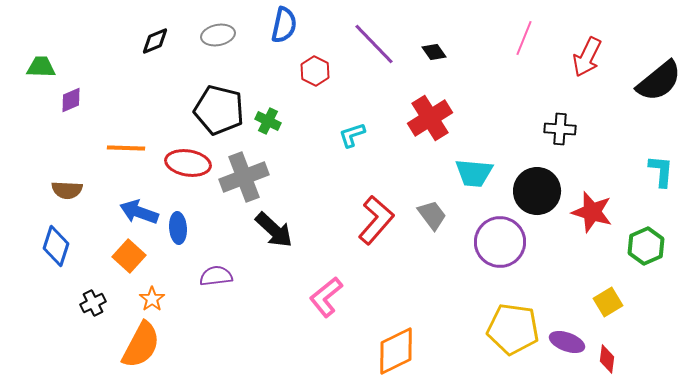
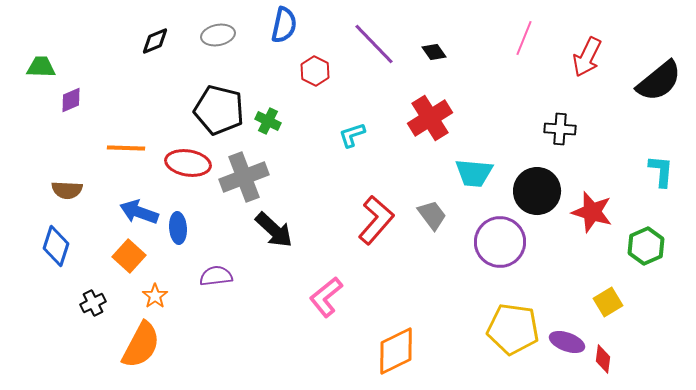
orange star at (152, 299): moved 3 px right, 3 px up
red diamond at (607, 359): moved 4 px left
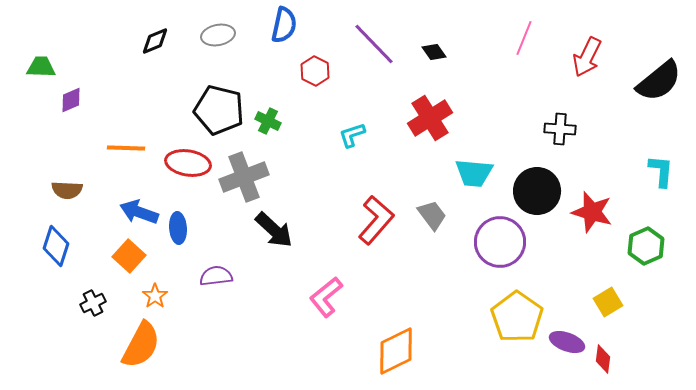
yellow pentagon at (513, 329): moved 4 px right, 12 px up; rotated 27 degrees clockwise
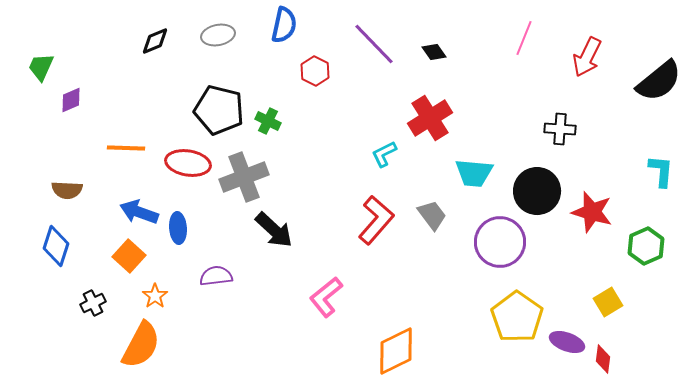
green trapezoid at (41, 67): rotated 68 degrees counterclockwise
cyan L-shape at (352, 135): moved 32 px right, 19 px down; rotated 8 degrees counterclockwise
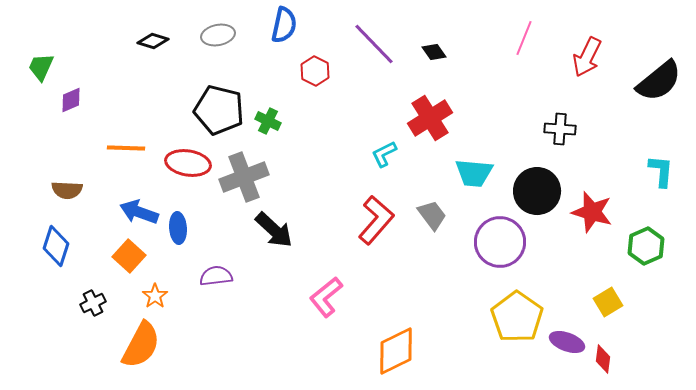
black diamond at (155, 41): moved 2 px left; rotated 40 degrees clockwise
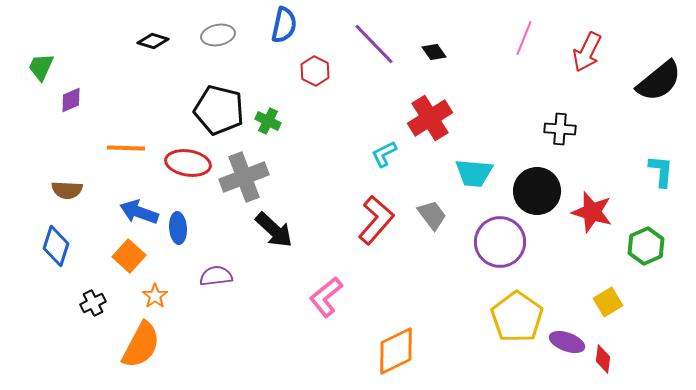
red arrow at (587, 57): moved 5 px up
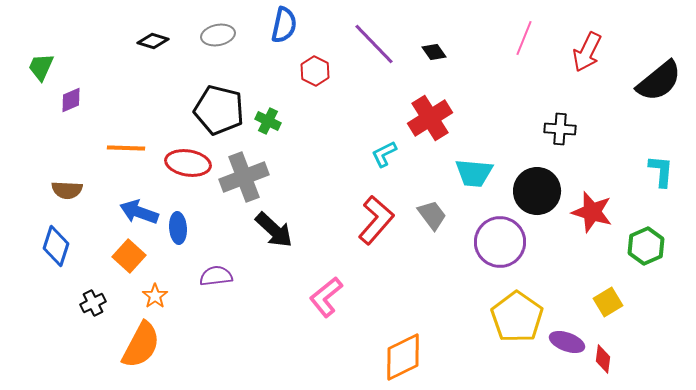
orange diamond at (396, 351): moved 7 px right, 6 px down
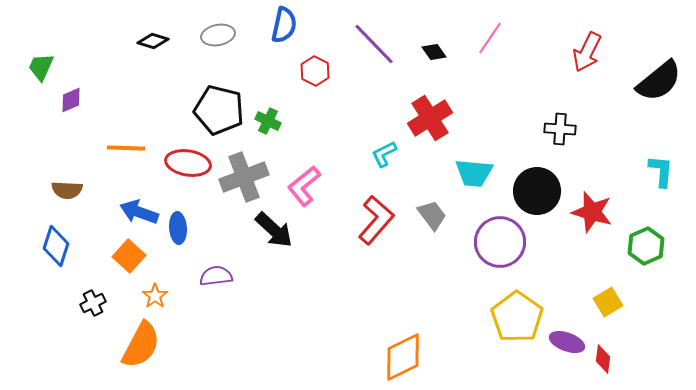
pink line at (524, 38): moved 34 px left; rotated 12 degrees clockwise
pink L-shape at (326, 297): moved 22 px left, 111 px up
